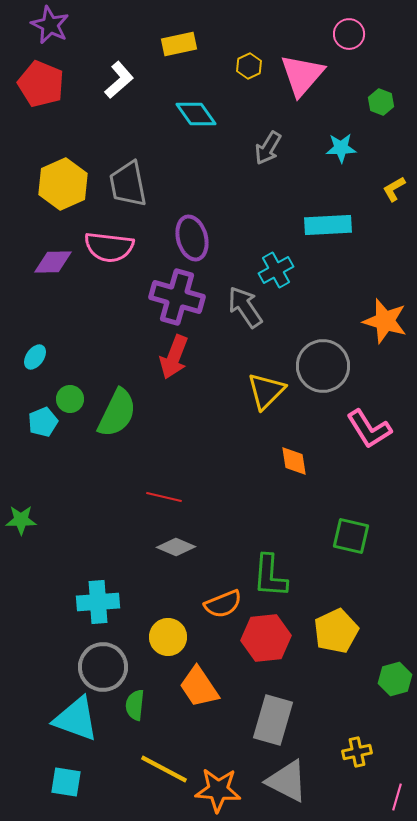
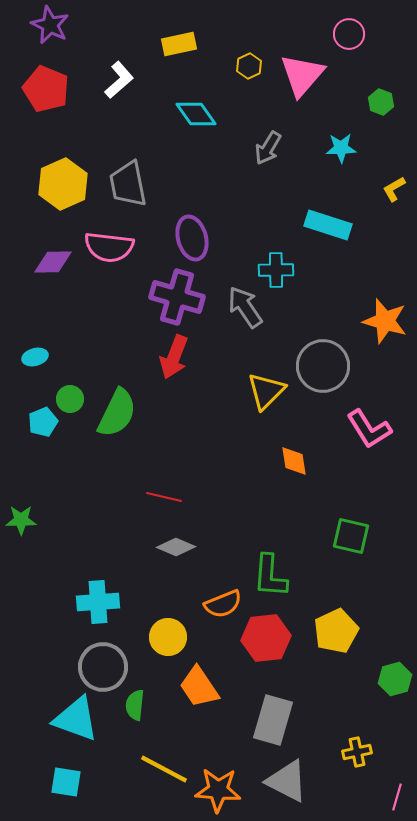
red pentagon at (41, 84): moved 5 px right, 5 px down
cyan rectangle at (328, 225): rotated 21 degrees clockwise
cyan cross at (276, 270): rotated 28 degrees clockwise
cyan ellipse at (35, 357): rotated 40 degrees clockwise
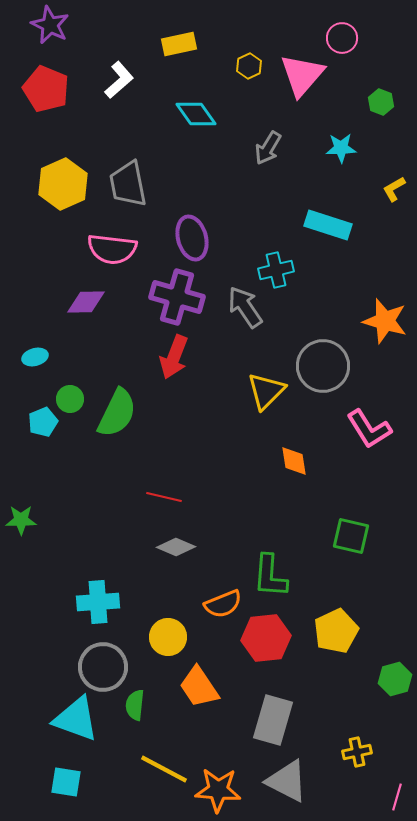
pink circle at (349, 34): moved 7 px left, 4 px down
pink semicircle at (109, 247): moved 3 px right, 2 px down
purple diamond at (53, 262): moved 33 px right, 40 px down
cyan cross at (276, 270): rotated 12 degrees counterclockwise
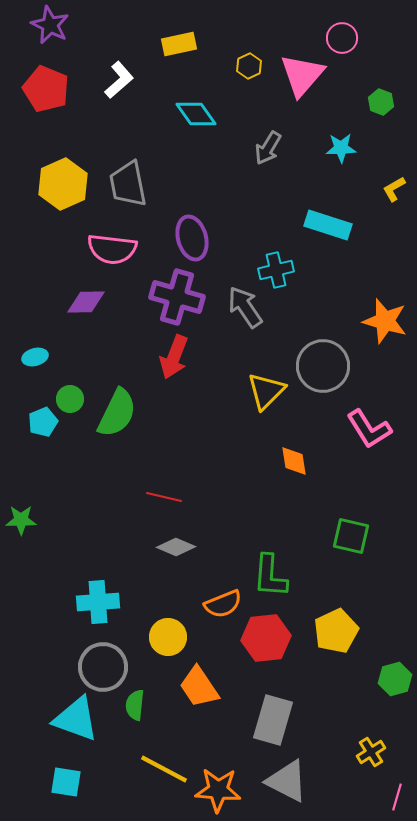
yellow cross at (357, 752): moved 14 px right; rotated 20 degrees counterclockwise
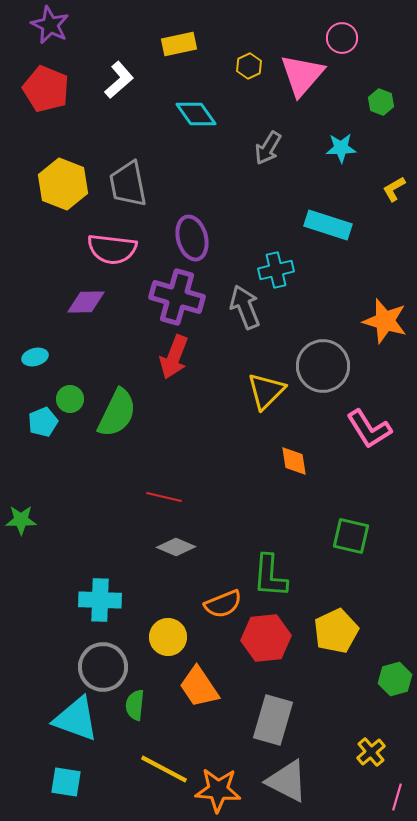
yellow hexagon at (63, 184): rotated 15 degrees counterclockwise
gray arrow at (245, 307): rotated 12 degrees clockwise
cyan cross at (98, 602): moved 2 px right, 2 px up; rotated 6 degrees clockwise
yellow cross at (371, 752): rotated 8 degrees counterclockwise
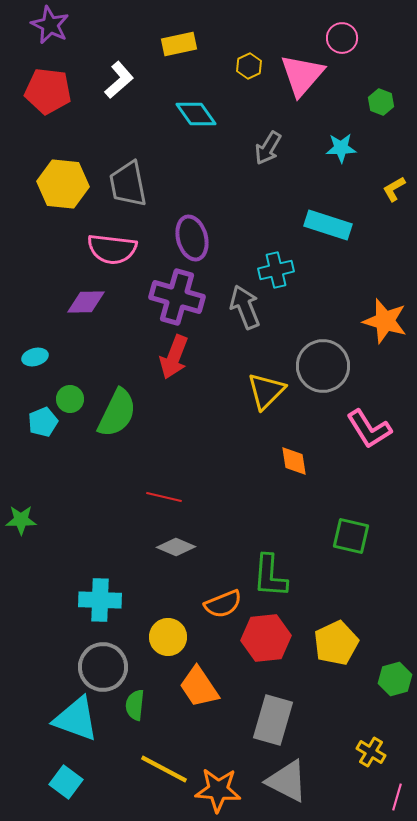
red pentagon at (46, 89): moved 2 px right, 2 px down; rotated 15 degrees counterclockwise
yellow hexagon at (63, 184): rotated 15 degrees counterclockwise
yellow pentagon at (336, 631): moved 12 px down
yellow cross at (371, 752): rotated 20 degrees counterclockwise
cyan square at (66, 782): rotated 28 degrees clockwise
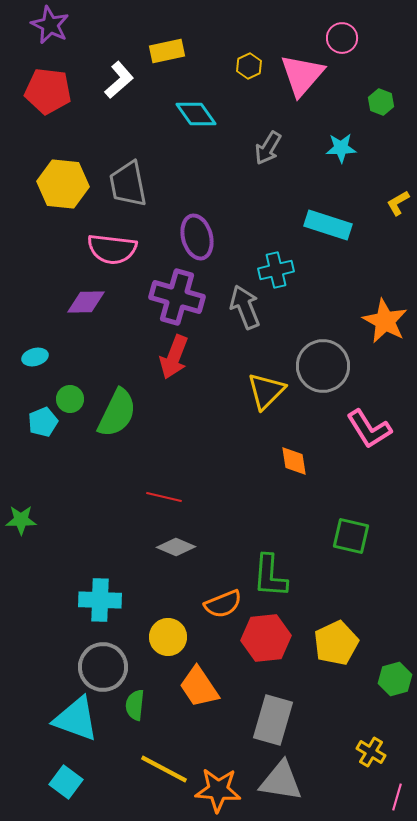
yellow rectangle at (179, 44): moved 12 px left, 7 px down
yellow L-shape at (394, 189): moved 4 px right, 14 px down
purple ellipse at (192, 238): moved 5 px right, 1 px up
orange star at (385, 321): rotated 12 degrees clockwise
gray triangle at (287, 781): moved 6 px left; rotated 18 degrees counterclockwise
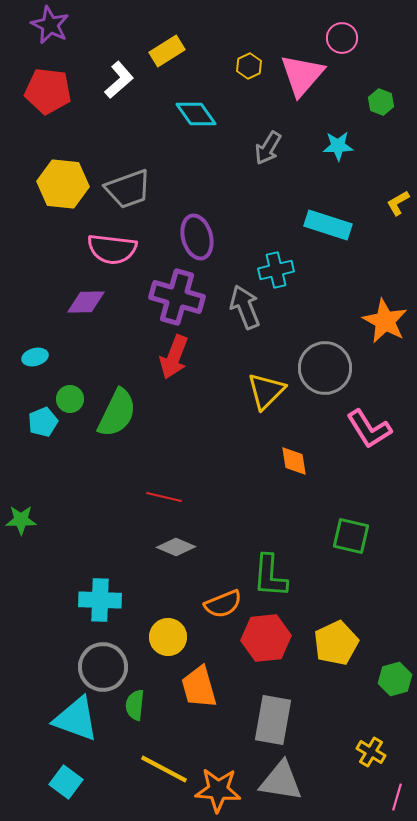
yellow rectangle at (167, 51): rotated 20 degrees counterclockwise
cyan star at (341, 148): moved 3 px left, 2 px up
gray trapezoid at (128, 184): moved 5 px down; rotated 99 degrees counterclockwise
gray circle at (323, 366): moved 2 px right, 2 px down
orange trapezoid at (199, 687): rotated 18 degrees clockwise
gray rectangle at (273, 720): rotated 6 degrees counterclockwise
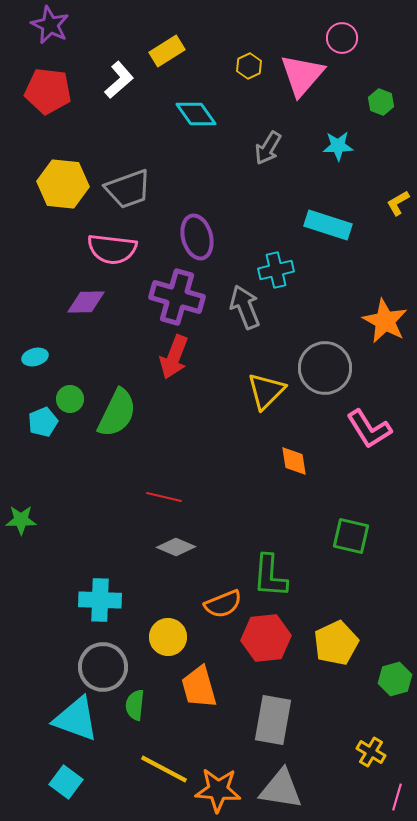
gray triangle at (281, 781): moved 8 px down
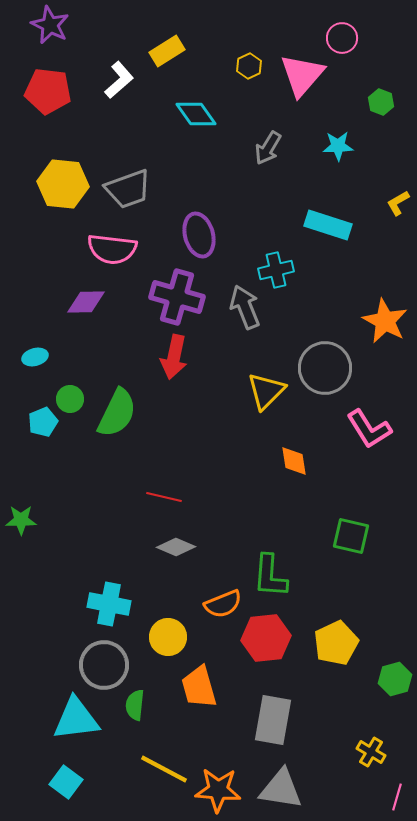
purple ellipse at (197, 237): moved 2 px right, 2 px up
red arrow at (174, 357): rotated 9 degrees counterclockwise
cyan cross at (100, 600): moved 9 px right, 4 px down; rotated 9 degrees clockwise
gray circle at (103, 667): moved 1 px right, 2 px up
cyan triangle at (76, 719): rotated 27 degrees counterclockwise
